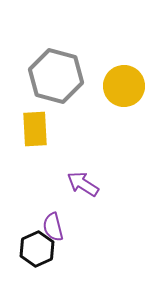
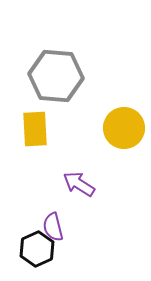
gray hexagon: rotated 10 degrees counterclockwise
yellow circle: moved 42 px down
purple arrow: moved 4 px left
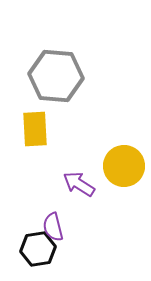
yellow circle: moved 38 px down
black hexagon: moved 1 px right; rotated 16 degrees clockwise
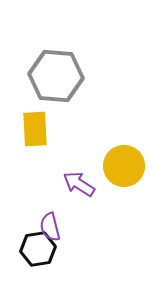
purple semicircle: moved 3 px left
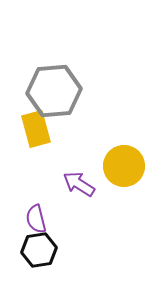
gray hexagon: moved 2 px left, 15 px down; rotated 10 degrees counterclockwise
yellow rectangle: moved 1 px right; rotated 12 degrees counterclockwise
purple semicircle: moved 14 px left, 8 px up
black hexagon: moved 1 px right, 1 px down
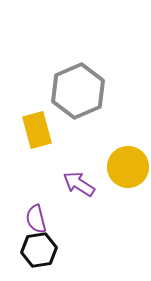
gray hexagon: moved 24 px right; rotated 18 degrees counterclockwise
yellow rectangle: moved 1 px right, 1 px down
yellow circle: moved 4 px right, 1 px down
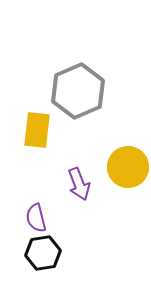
yellow rectangle: rotated 21 degrees clockwise
purple arrow: rotated 144 degrees counterclockwise
purple semicircle: moved 1 px up
black hexagon: moved 4 px right, 3 px down
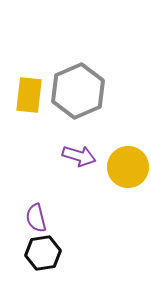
yellow rectangle: moved 8 px left, 35 px up
purple arrow: moved 28 px up; rotated 52 degrees counterclockwise
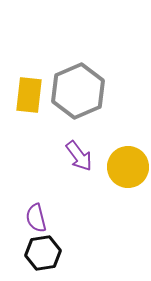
purple arrow: rotated 36 degrees clockwise
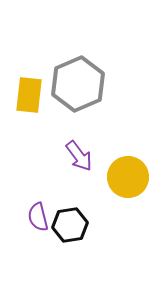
gray hexagon: moved 7 px up
yellow circle: moved 10 px down
purple semicircle: moved 2 px right, 1 px up
black hexagon: moved 27 px right, 28 px up
